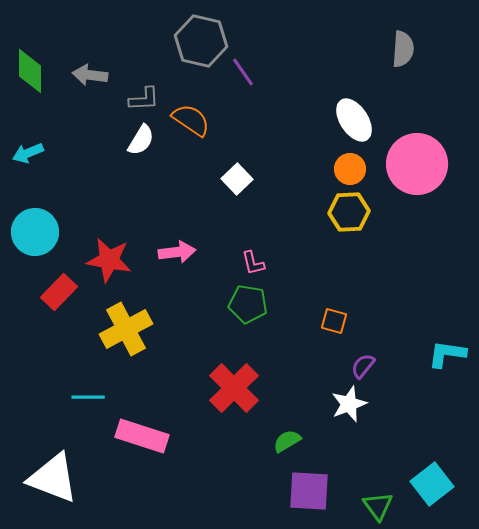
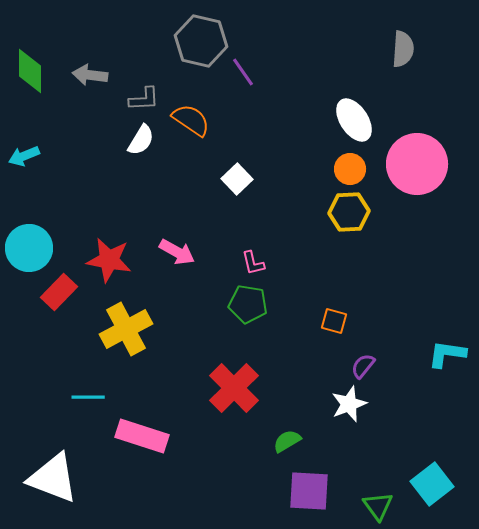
cyan arrow: moved 4 px left, 3 px down
cyan circle: moved 6 px left, 16 px down
pink arrow: rotated 36 degrees clockwise
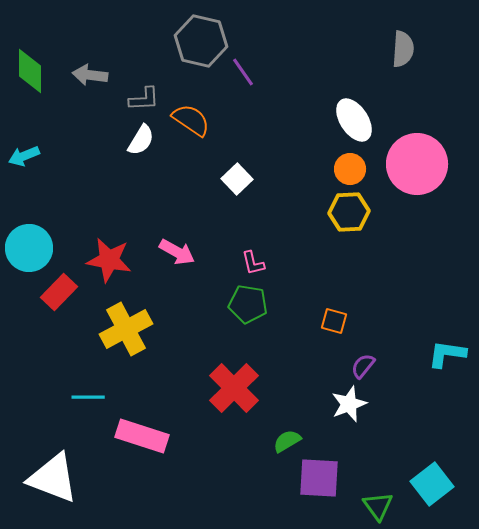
purple square: moved 10 px right, 13 px up
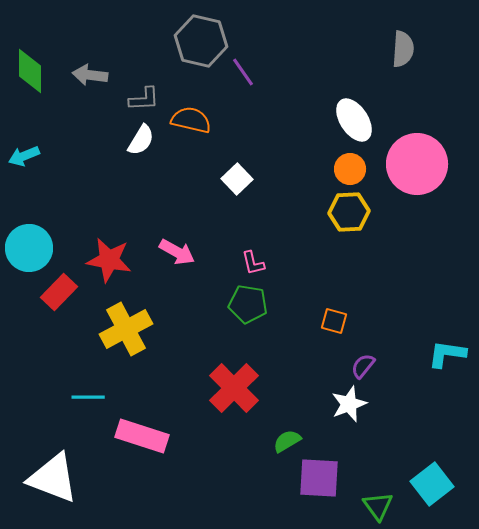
orange semicircle: rotated 21 degrees counterclockwise
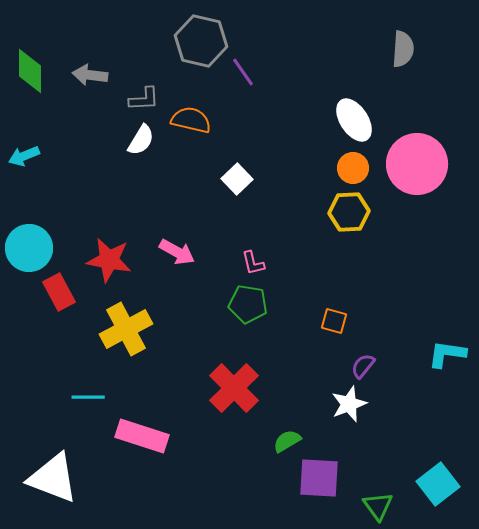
orange circle: moved 3 px right, 1 px up
red rectangle: rotated 72 degrees counterclockwise
cyan square: moved 6 px right
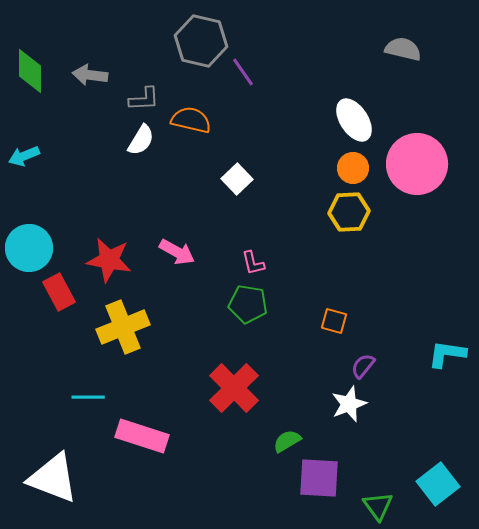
gray semicircle: rotated 81 degrees counterclockwise
yellow cross: moved 3 px left, 2 px up; rotated 6 degrees clockwise
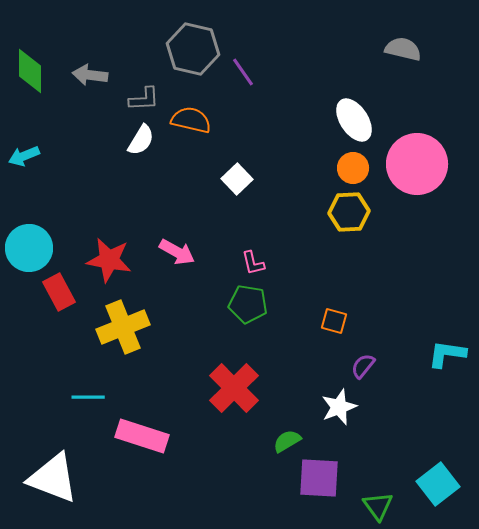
gray hexagon: moved 8 px left, 8 px down
white star: moved 10 px left, 3 px down
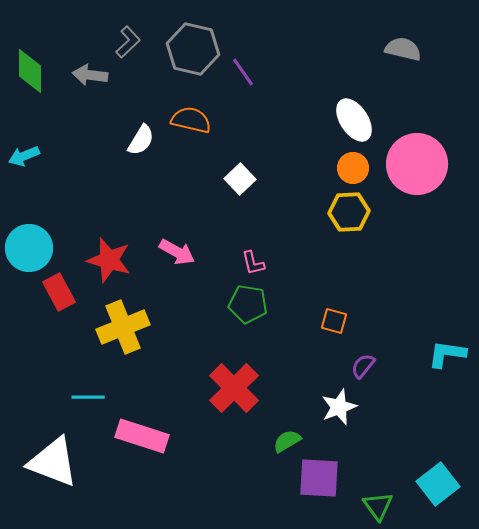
gray L-shape: moved 16 px left, 57 px up; rotated 40 degrees counterclockwise
white square: moved 3 px right
red star: rotated 6 degrees clockwise
white triangle: moved 16 px up
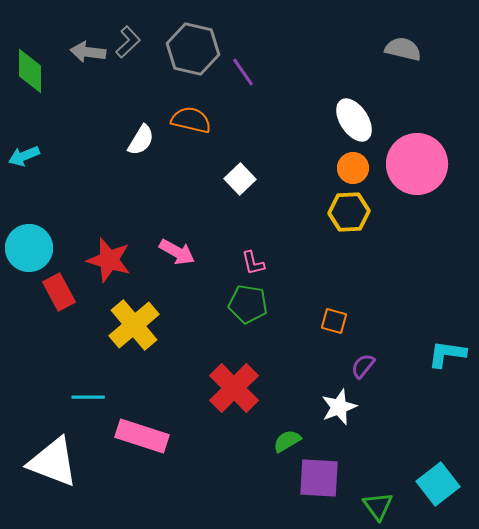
gray arrow: moved 2 px left, 23 px up
yellow cross: moved 11 px right, 2 px up; rotated 18 degrees counterclockwise
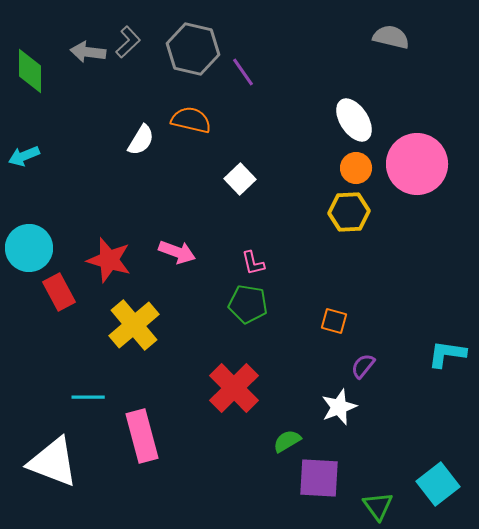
gray semicircle: moved 12 px left, 12 px up
orange circle: moved 3 px right
pink arrow: rotated 9 degrees counterclockwise
pink rectangle: rotated 57 degrees clockwise
